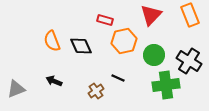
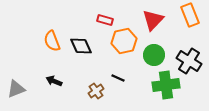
red triangle: moved 2 px right, 5 px down
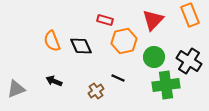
green circle: moved 2 px down
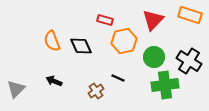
orange rectangle: rotated 50 degrees counterclockwise
green cross: moved 1 px left
gray triangle: rotated 24 degrees counterclockwise
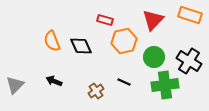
black line: moved 6 px right, 4 px down
gray triangle: moved 1 px left, 4 px up
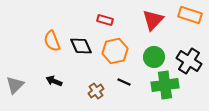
orange hexagon: moved 9 px left, 10 px down
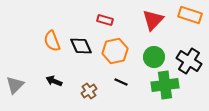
black line: moved 3 px left
brown cross: moved 7 px left
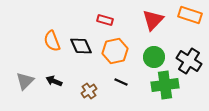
gray triangle: moved 10 px right, 4 px up
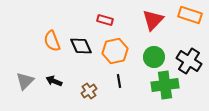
black line: moved 2 px left, 1 px up; rotated 56 degrees clockwise
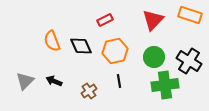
red rectangle: rotated 42 degrees counterclockwise
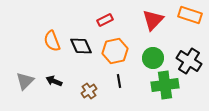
green circle: moved 1 px left, 1 px down
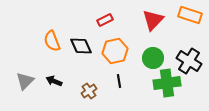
green cross: moved 2 px right, 2 px up
